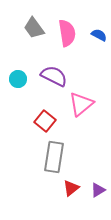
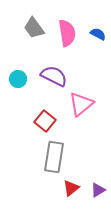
blue semicircle: moved 1 px left, 1 px up
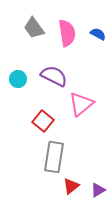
red square: moved 2 px left
red triangle: moved 2 px up
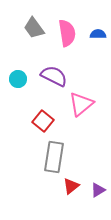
blue semicircle: rotated 28 degrees counterclockwise
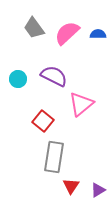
pink semicircle: rotated 124 degrees counterclockwise
red triangle: rotated 18 degrees counterclockwise
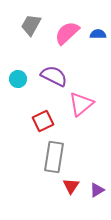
gray trapezoid: moved 3 px left, 3 px up; rotated 65 degrees clockwise
red square: rotated 25 degrees clockwise
purple triangle: moved 1 px left
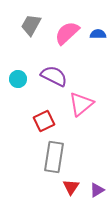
red square: moved 1 px right
red triangle: moved 1 px down
